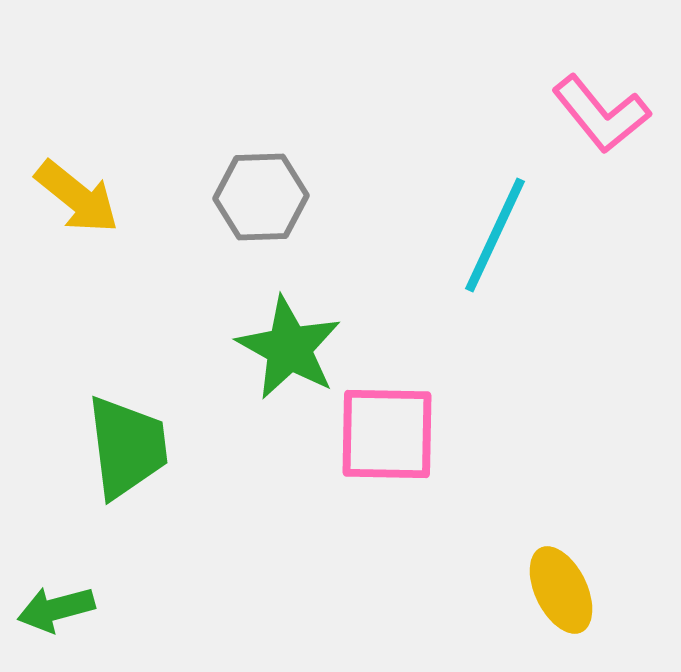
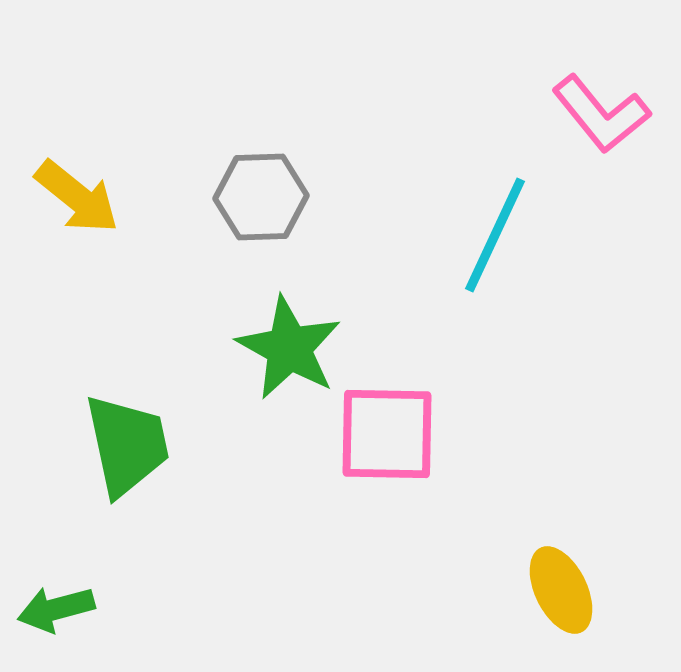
green trapezoid: moved 2 px up; rotated 5 degrees counterclockwise
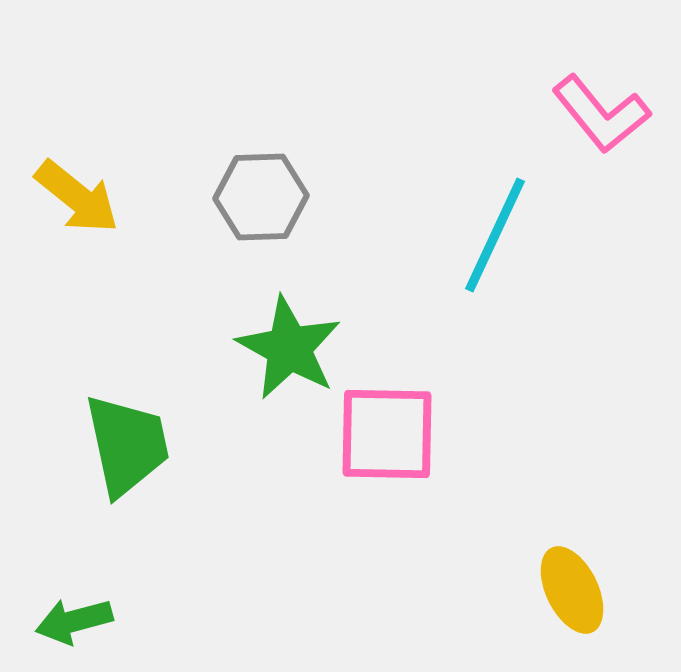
yellow ellipse: moved 11 px right
green arrow: moved 18 px right, 12 px down
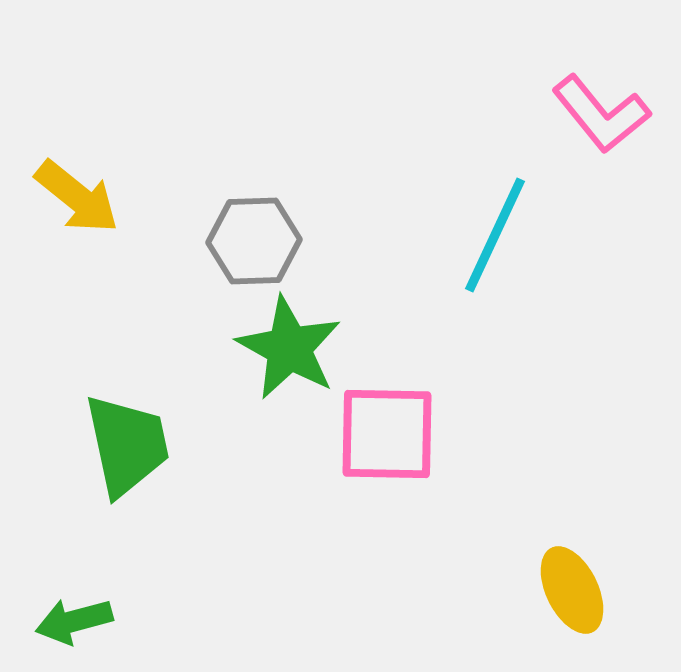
gray hexagon: moved 7 px left, 44 px down
